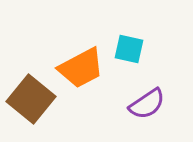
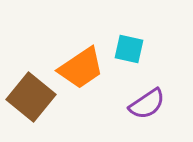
orange trapezoid: rotated 6 degrees counterclockwise
brown square: moved 2 px up
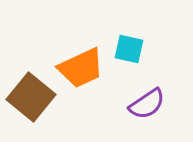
orange trapezoid: rotated 9 degrees clockwise
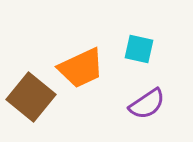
cyan square: moved 10 px right
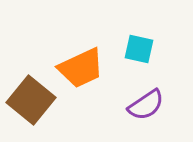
brown square: moved 3 px down
purple semicircle: moved 1 px left, 1 px down
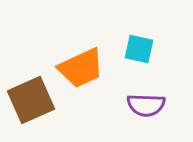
brown square: rotated 27 degrees clockwise
purple semicircle: rotated 36 degrees clockwise
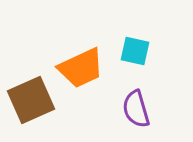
cyan square: moved 4 px left, 2 px down
purple semicircle: moved 10 px left, 4 px down; rotated 72 degrees clockwise
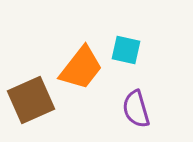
cyan square: moved 9 px left, 1 px up
orange trapezoid: rotated 27 degrees counterclockwise
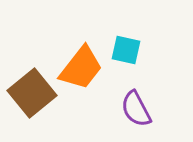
brown square: moved 1 px right, 7 px up; rotated 15 degrees counterclockwise
purple semicircle: rotated 12 degrees counterclockwise
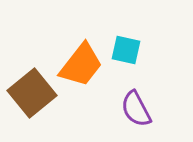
orange trapezoid: moved 3 px up
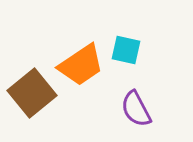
orange trapezoid: rotated 18 degrees clockwise
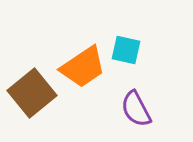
orange trapezoid: moved 2 px right, 2 px down
